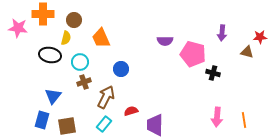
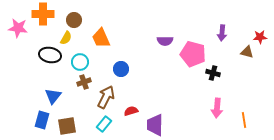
yellow semicircle: rotated 16 degrees clockwise
pink arrow: moved 9 px up
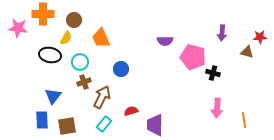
pink pentagon: moved 3 px down
brown arrow: moved 4 px left
blue rectangle: rotated 18 degrees counterclockwise
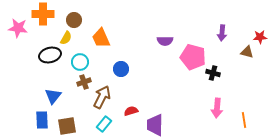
black ellipse: rotated 25 degrees counterclockwise
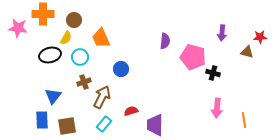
purple semicircle: rotated 84 degrees counterclockwise
cyan circle: moved 5 px up
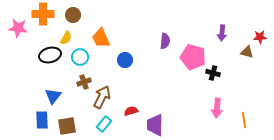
brown circle: moved 1 px left, 5 px up
blue circle: moved 4 px right, 9 px up
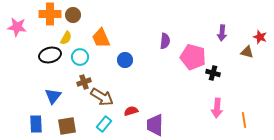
orange cross: moved 7 px right
pink star: moved 1 px left, 1 px up
red star: rotated 24 degrees clockwise
brown arrow: rotated 95 degrees clockwise
blue rectangle: moved 6 px left, 4 px down
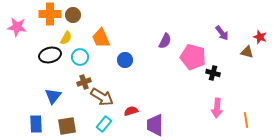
purple arrow: rotated 42 degrees counterclockwise
purple semicircle: rotated 21 degrees clockwise
orange line: moved 2 px right
